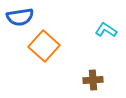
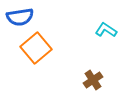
orange square: moved 8 px left, 2 px down; rotated 8 degrees clockwise
brown cross: rotated 30 degrees counterclockwise
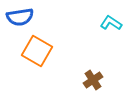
cyan L-shape: moved 5 px right, 7 px up
orange square: moved 1 px right, 3 px down; rotated 20 degrees counterclockwise
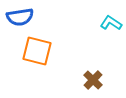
orange square: rotated 16 degrees counterclockwise
brown cross: rotated 12 degrees counterclockwise
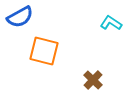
blue semicircle: rotated 20 degrees counterclockwise
orange square: moved 7 px right
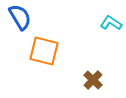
blue semicircle: rotated 92 degrees counterclockwise
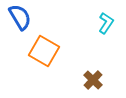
cyan L-shape: moved 5 px left; rotated 90 degrees clockwise
orange square: rotated 16 degrees clockwise
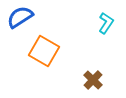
blue semicircle: rotated 92 degrees counterclockwise
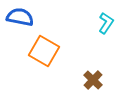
blue semicircle: rotated 44 degrees clockwise
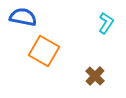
blue semicircle: moved 3 px right
brown cross: moved 2 px right, 4 px up
